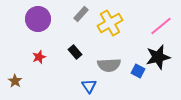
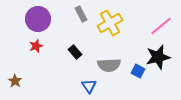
gray rectangle: rotated 70 degrees counterclockwise
red star: moved 3 px left, 11 px up
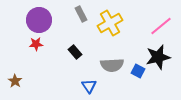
purple circle: moved 1 px right, 1 px down
red star: moved 2 px up; rotated 16 degrees clockwise
gray semicircle: moved 3 px right
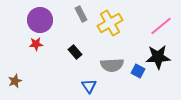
purple circle: moved 1 px right
black star: rotated 10 degrees clockwise
brown star: rotated 16 degrees clockwise
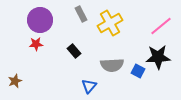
black rectangle: moved 1 px left, 1 px up
blue triangle: rotated 14 degrees clockwise
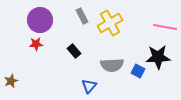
gray rectangle: moved 1 px right, 2 px down
pink line: moved 4 px right, 1 px down; rotated 50 degrees clockwise
brown star: moved 4 px left
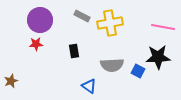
gray rectangle: rotated 35 degrees counterclockwise
yellow cross: rotated 20 degrees clockwise
pink line: moved 2 px left
black rectangle: rotated 32 degrees clockwise
blue triangle: rotated 35 degrees counterclockwise
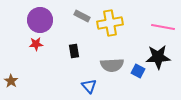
brown star: rotated 16 degrees counterclockwise
blue triangle: rotated 14 degrees clockwise
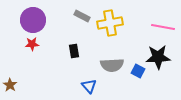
purple circle: moved 7 px left
red star: moved 4 px left
brown star: moved 1 px left, 4 px down
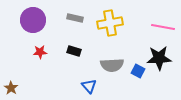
gray rectangle: moved 7 px left, 2 px down; rotated 14 degrees counterclockwise
red star: moved 8 px right, 8 px down
black rectangle: rotated 64 degrees counterclockwise
black star: moved 1 px right, 1 px down
brown star: moved 1 px right, 3 px down
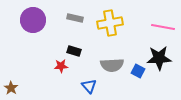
red star: moved 21 px right, 14 px down
